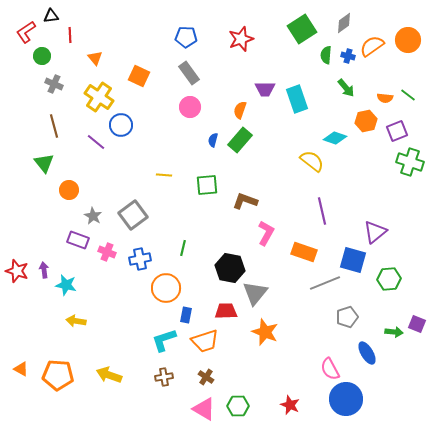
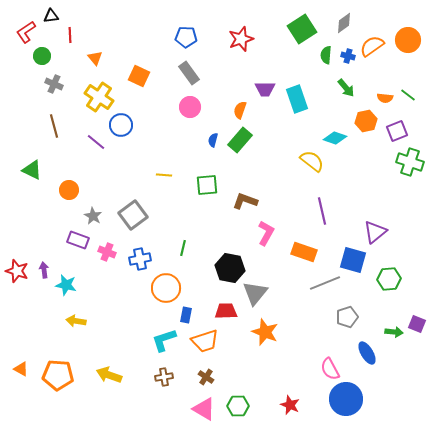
green triangle at (44, 163): moved 12 px left, 7 px down; rotated 25 degrees counterclockwise
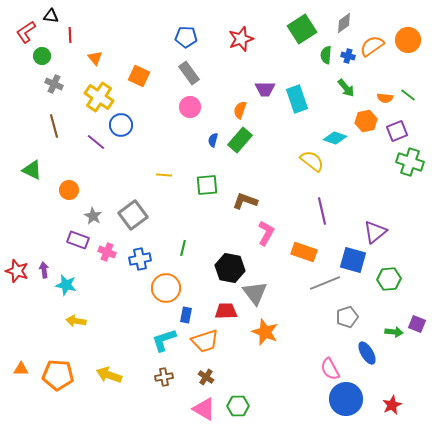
black triangle at (51, 16): rotated 14 degrees clockwise
gray triangle at (255, 293): rotated 16 degrees counterclockwise
orange triangle at (21, 369): rotated 28 degrees counterclockwise
red star at (290, 405): moved 102 px right; rotated 24 degrees clockwise
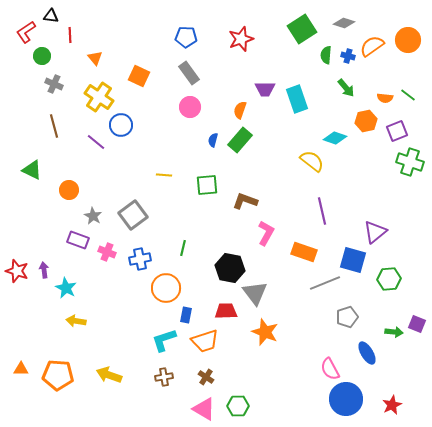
gray diamond at (344, 23): rotated 55 degrees clockwise
cyan star at (66, 285): moved 3 px down; rotated 15 degrees clockwise
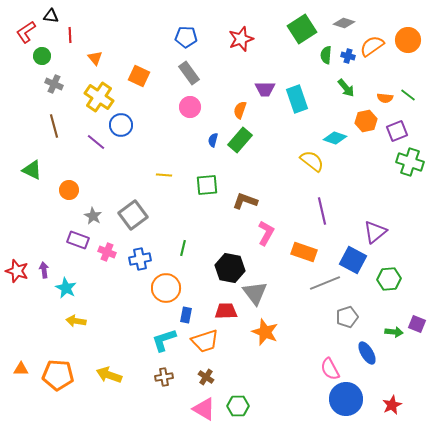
blue square at (353, 260): rotated 12 degrees clockwise
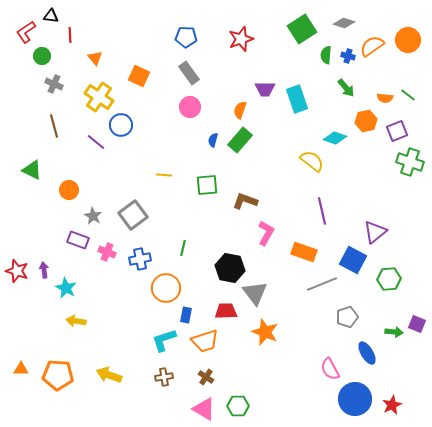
gray line at (325, 283): moved 3 px left, 1 px down
blue circle at (346, 399): moved 9 px right
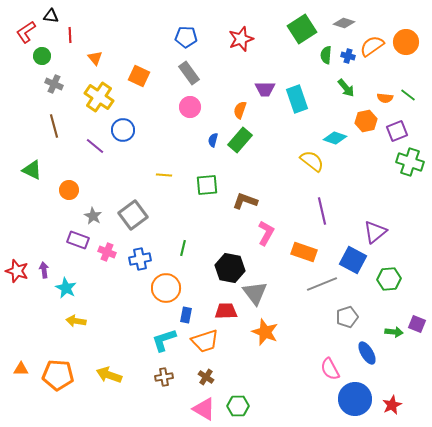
orange circle at (408, 40): moved 2 px left, 2 px down
blue circle at (121, 125): moved 2 px right, 5 px down
purple line at (96, 142): moved 1 px left, 4 px down
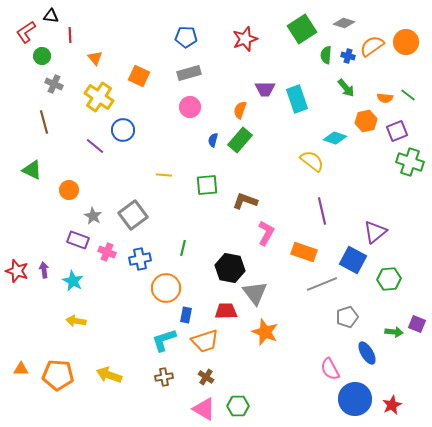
red star at (241, 39): moved 4 px right
gray rectangle at (189, 73): rotated 70 degrees counterclockwise
brown line at (54, 126): moved 10 px left, 4 px up
cyan star at (66, 288): moved 7 px right, 7 px up
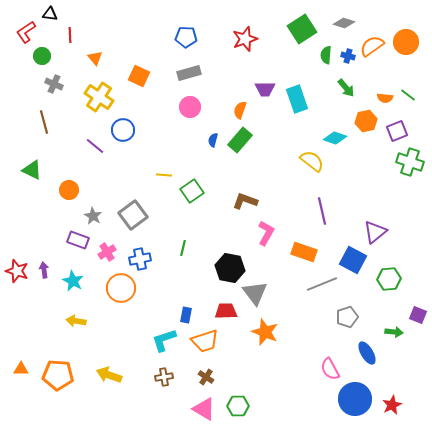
black triangle at (51, 16): moved 1 px left, 2 px up
green square at (207, 185): moved 15 px left, 6 px down; rotated 30 degrees counterclockwise
pink cross at (107, 252): rotated 36 degrees clockwise
orange circle at (166, 288): moved 45 px left
purple square at (417, 324): moved 1 px right, 9 px up
